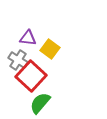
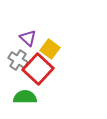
purple triangle: rotated 36 degrees clockwise
red square: moved 7 px right, 7 px up
green semicircle: moved 15 px left, 6 px up; rotated 50 degrees clockwise
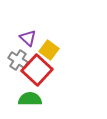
yellow square: moved 1 px left, 1 px down
red square: moved 1 px left, 1 px down
green semicircle: moved 5 px right, 2 px down
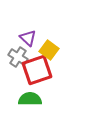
gray cross: moved 3 px up
red square: rotated 28 degrees clockwise
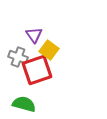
purple triangle: moved 6 px right, 3 px up; rotated 12 degrees clockwise
gray cross: rotated 12 degrees counterclockwise
green semicircle: moved 6 px left, 5 px down; rotated 15 degrees clockwise
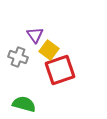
purple triangle: moved 1 px right
red square: moved 23 px right
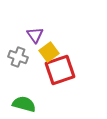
yellow square: moved 2 px down; rotated 18 degrees clockwise
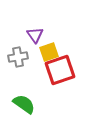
yellow square: rotated 18 degrees clockwise
gray cross: rotated 30 degrees counterclockwise
green semicircle: rotated 20 degrees clockwise
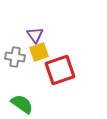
yellow square: moved 10 px left
gray cross: moved 3 px left; rotated 18 degrees clockwise
green semicircle: moved 2 px left
